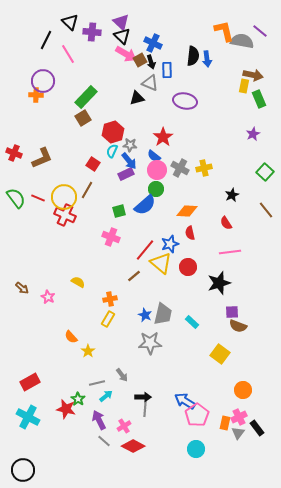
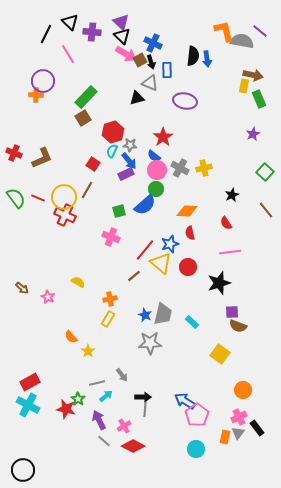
black line at (46, 40): moved 6 px up
cyan cross at (28, 417): moved 12 px up
orange rectangle at (225, 423): moved 14 px down
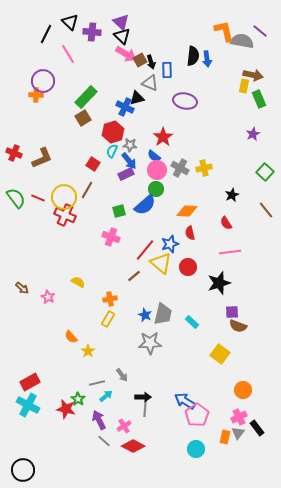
blue cross at (153, 43): moved 28 px left, 64 px down
